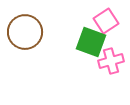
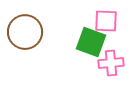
pink square: rotated 35 degrees clockwise
pink cross: moved 2 px down; rotated 10 degrees clockwise
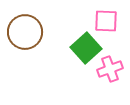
green square: moved 5 px left, 6 px down; rotated 28 degrees clockwise
pink cross: moved 1 px left, 6 px down; rotated 15 degrees counterclockwise
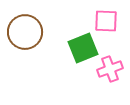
green square: moved 3 px left; rotated 20 degrees clockwise
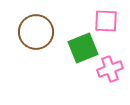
brown circle: moved 11 px right
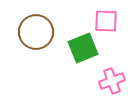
pink cross: moved 2 px right, 12 px down
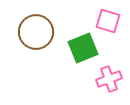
pink square: moved 2 px right; rotated 15 degrees clockwise
pink cross: moved 3 px left, 2 px up
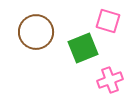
pink cross: moved 1 px right, 1 px down
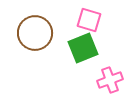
pink square: moved 19 px left, 1 px up
brown circle: moved 1 px left, 1 px down
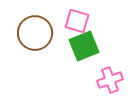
pink square: moved 12 px left, 1 px down
green square: moved 1 px right, 2 px up
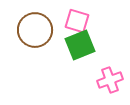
brown circle: moved 3 px up
green square: moved 4 px left, 1 px up
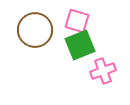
pink cross: moved 7 px left, 9 px up
